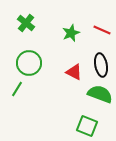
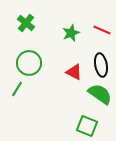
green semicircle: rotated 15 degrees clockwise
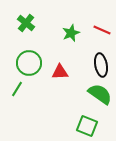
red triangle: moved 14 px left; rotated 30 degrees counterclockwise
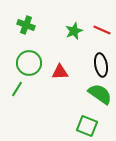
green cross: moved 2 px down; rotated 18 degrees counterclockwise
green star: moved 3 px right, 2 px up
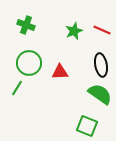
green line: moved 1 px up
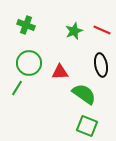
green semicircle: moved 16 px left
